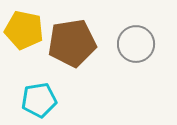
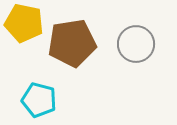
yellow pentagon: moved 7 px up
cyan pentagon: rotated 24 degrees clockwise
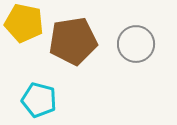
brown pentagon: moved 1 px right, 2 px up
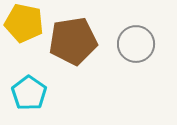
cyan pentagon: moved 10 px left, 7 px up; rotated 20 degrees clockwise
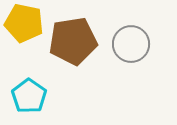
gray circle: moved 5 px left
cyan pentagon: moved 3 px down
